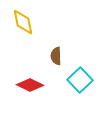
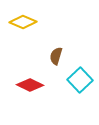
yellow diamond: rotated 56 degrees counterclockwise
brown semicircle: rotated 18 degrees clockwise
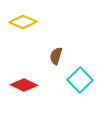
red diamond: moved 6 px left
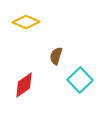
yellow diamond: moved 3 px right
red diamond: rotated 60 degrees counterclockwise
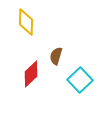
yellow diamond: rotated 68 degrees clockwise
red diamond: moved 7 px right, 11 px up; rotated 8 degrees counterclockwise
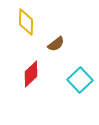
brown semicircle: moved 12 px up; rotated 144 degrees counterclockwise
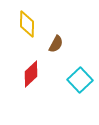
yellow diamond: moved 1 px right, 2 px down
brown semicircle: rotated 24 degrees counterclockwise
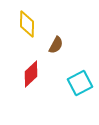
brown semicircle: moved 1 px down
cyan square: moved 3 px down; rotated 15 degrees clockwise
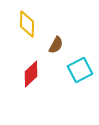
cyan square: moved 13 px up
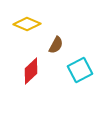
yellow diamond: rotated 68 degrees counterclockwise
red diamond: moved 3 px up
